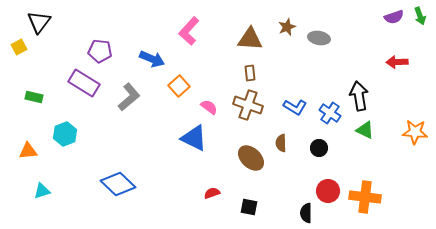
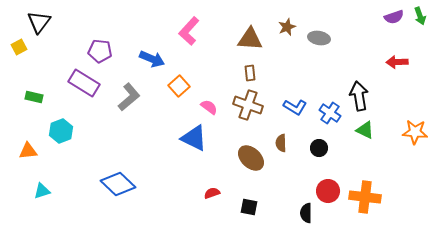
cyan hexagon: moved 4 px left, 3 px up
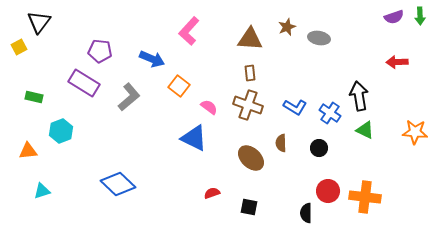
green arrow: rotated 18 degrees clockwise
orange square: rotated 10 degrees counterclockwise
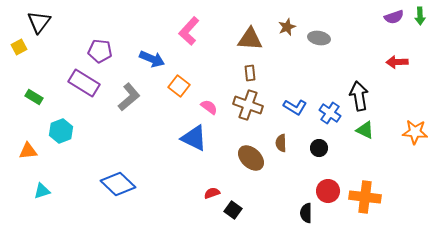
green rectangle: rotated 18 degrees clockwise
black square: moved 16 px left, 3 px down; rotated 24 degrees clockwise
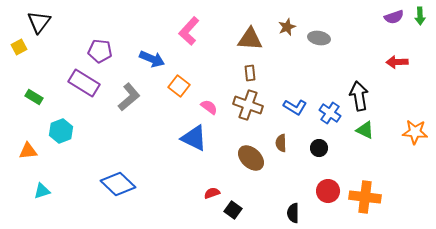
black semicircle: moved 13 px left
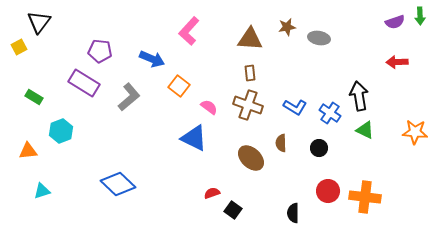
purple semicircle: moved 1 px right, 5 px down
brown star: rotated 12 degrees clockwise
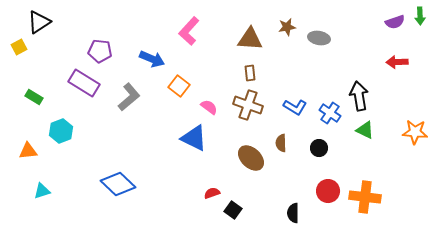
black triangle: rotated 20 degrees clockwise
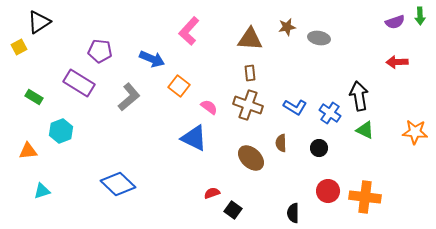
purple rectangle: moved 5 px left
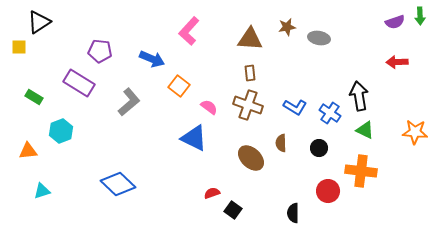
yellow square: rotated 28 degrees clockwise
gray L-shape: moved 5 px down
orange cross: moved 4 px left, 26 px up
